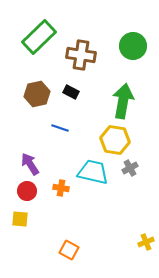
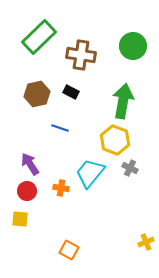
yellow hexagon: rotated 12 degrees clockwise
gray cross: rotated 35 degrees counterclockwise
cyan trapezoid: moved 3 px left, 1 px down; rotated 64 degrees counterclockwise
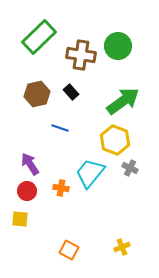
green circle: moved 15 px left
black rectangle: rotated 21 degrees clockwise
green arrow: rotated 44 degrees clockwise
yellow cross: moved 24 px left, 5 px down
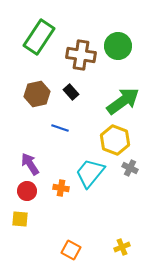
green rectangle: rotated 12 degrees counterclockwise
orange square: moved 2 px right
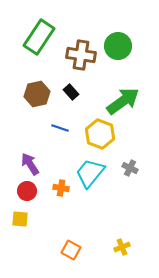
yellow hexagon: moved 15 px left, 6 px up
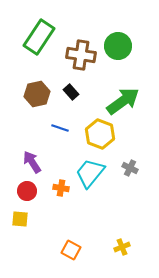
purple arrow: moved 2 px right, 2 px up
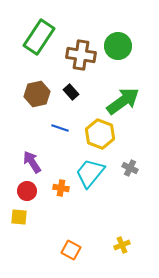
yellow square: moved 1 px left, 2 px up
yellow cross: moved 2 px up
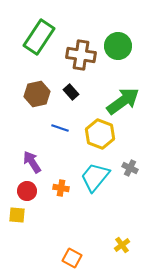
cyan trapezoid: moved 5 px right, 4 px down
yellow square: moved 2 px left, 2 px up
yellow cross: rotated 14 degrees counterclockwise
orange square: moved 1 px right, 8 px down
